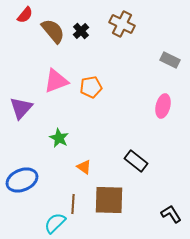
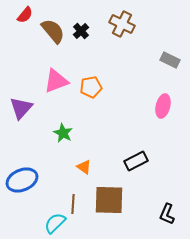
green star: moved 4 px right, 5 px up
black rectangle: rotated 65 degrees counterclockwise
black L-shape: moved 4 px left; rotated 125 degrees counterclockwise
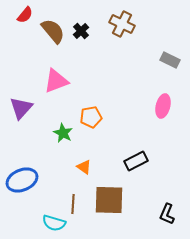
orange pentagon: moved 30 px down
cyan semicircle: moved 1 px left; rotated 120 degrees counterclockwise
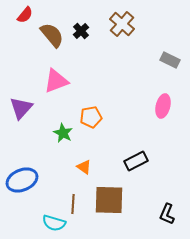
brown cross: rotated 15 degrees clockwise
brown semicircle: moved 1 px left, 4 px down
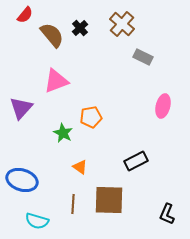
black cross: moved 1 px left, 3 px up
gray rectangle: moved 27 px left, 3 px up
orange triangle: moved 4 px left
blue ellipse: rotated 40 degrees clockwise
cyan semicircle: moved 17 px left, 2 px up
